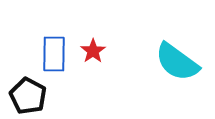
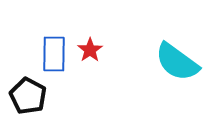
red star: moved 3 px left, 1 px up
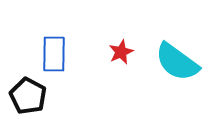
red star: moved 31 px right, 2 px down; rotated 10 degrees clockwise
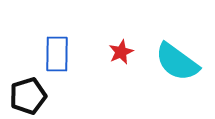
blue rectangle: moved 3 px right
black pentagon: rotated 27 degrees clockwise
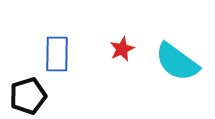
red star: moved 1 px right, 3 px up
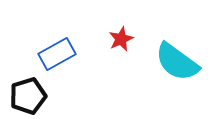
red star: moved 1 px left, 10 px up
blue rectangle: rotated 60 degrees clockwise
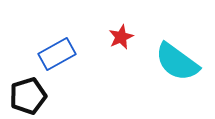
red star: moved 2 px up
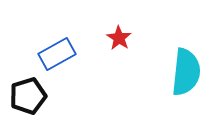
red star: moved 2 px left, 1 px down; rotated 15 degrees counterclockwise
cyan semicircle: moved 9 px right, 10 px down; rotated 120 degrees counterclockwise
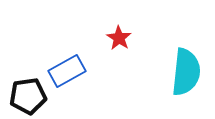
blue rectangle: moved 10 px right, 17 px down
black pentagon: rotated 9 degrees clockwise
